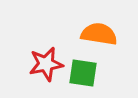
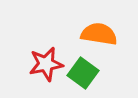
green square: rotated 28 degrees clockwise
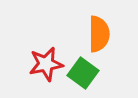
orange semicircle: rotated 81 degrees clockwise
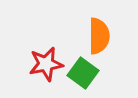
orange semicircle: moved 2 px down
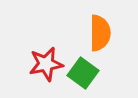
orange semicircle: moved 1 px right, 3 px up
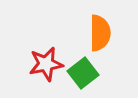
green square: rotated 16 degrees clockwise
